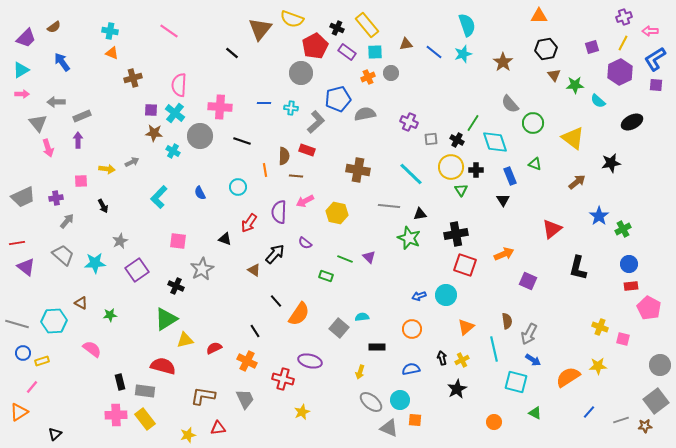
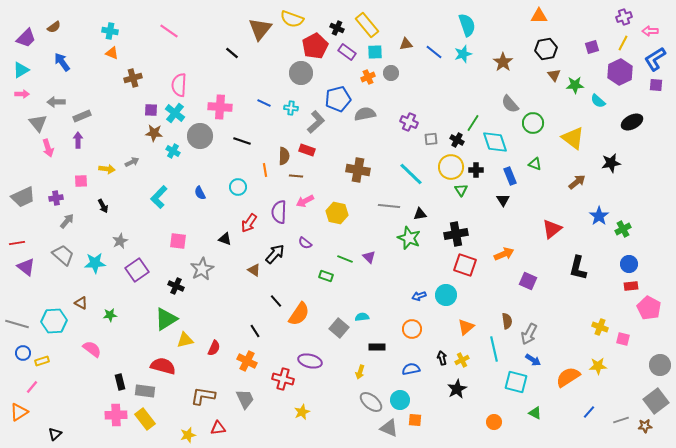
blue line at (264, 103): rotated 24 degrees clockwise
red semicircle at (214, 348): rotated 140 degrees clockwise
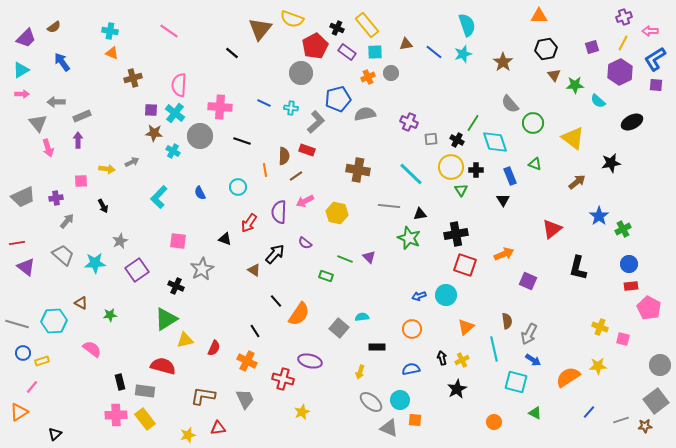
brown line at (296, 176): rotated 40 degrees counterclockwise
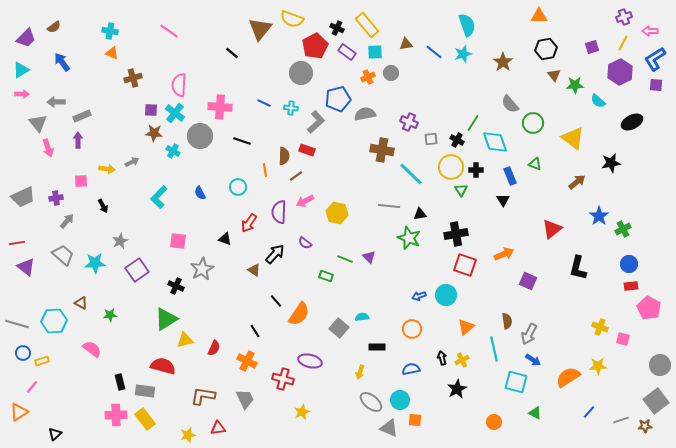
brown cross at (358, 170): moved 24 px right, 20 px up
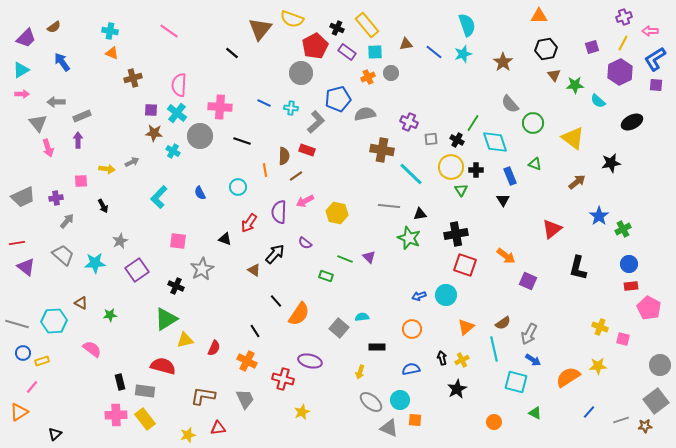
cyan cross at (175, 113): moved 2 px right
orange arrow at (504, 254): moved 2 px right, 2 px down; rotated 60 degrees clockwise
brown semicircle at (507, 321): moved 4 px left, 2 px down; rotated 63 degrees clockwise
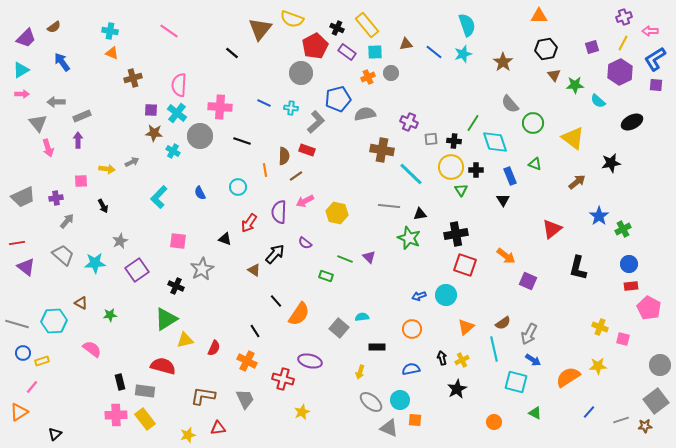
black cross at (457, 140): moved 3 px left, 1 px down; rotated 24 degrees counterclockwise
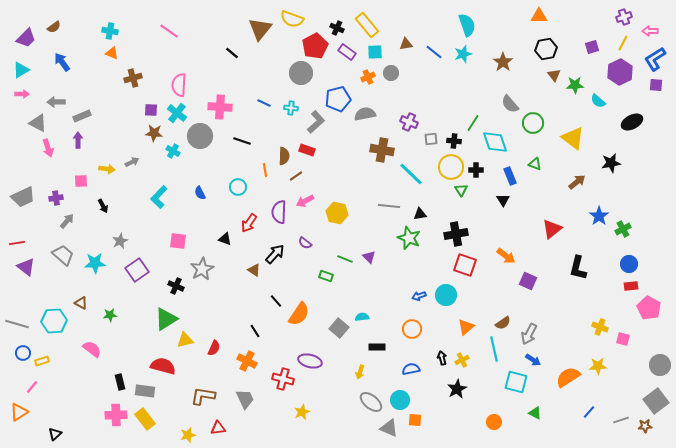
gray triangle at (38, 123): rotated 24 degrees counterclockwise
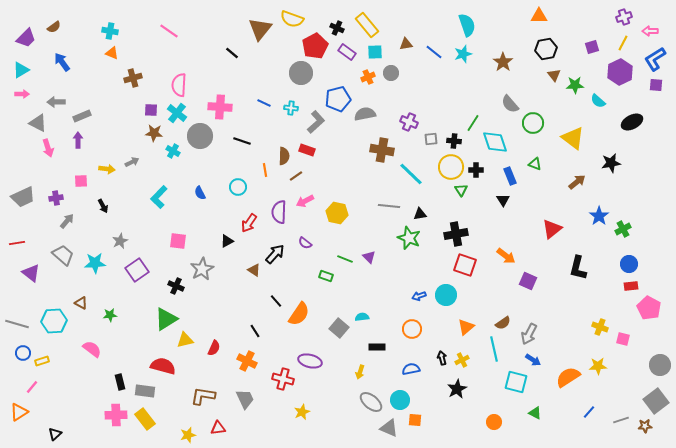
black triangle at (225, 239): moved 2 px right, 2 px down; rotated 48 degrees counterclockwise
purple triangle at (26, 267): moved 5 px right, 6 px down
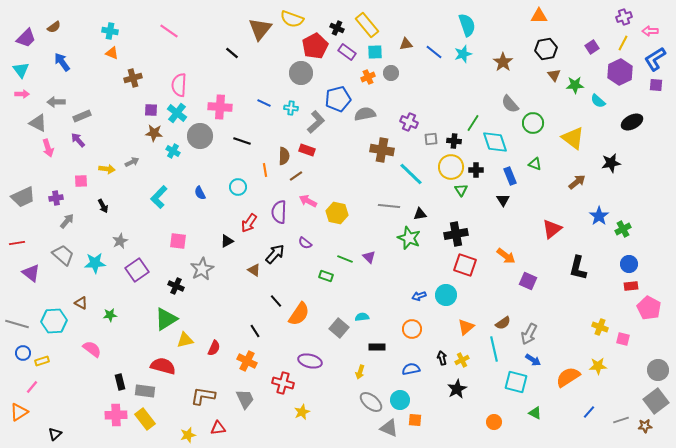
purple square at (592, 47): rotated 16 degrees counterclockwise
cyan triangle at (21, 70): rotated 36 degrees counterclockwise
purple arrow at (78, 140): rotated 42 degrees counterclockwise
pink arrow at (305, 201): moved 3 px right; rotated 54 degrees clockwise
gray circle at (660, 365): moved 2 px left, 5 px down
red cross at (283, 379): moved 4 px down
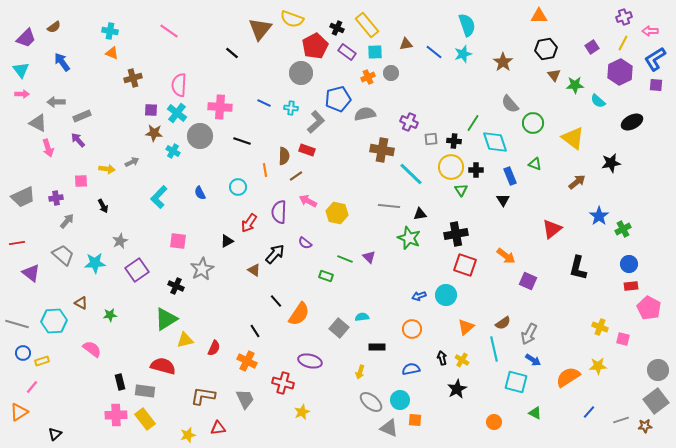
yellow cross at (462, 360): rotated 32 degrees counterclockwise
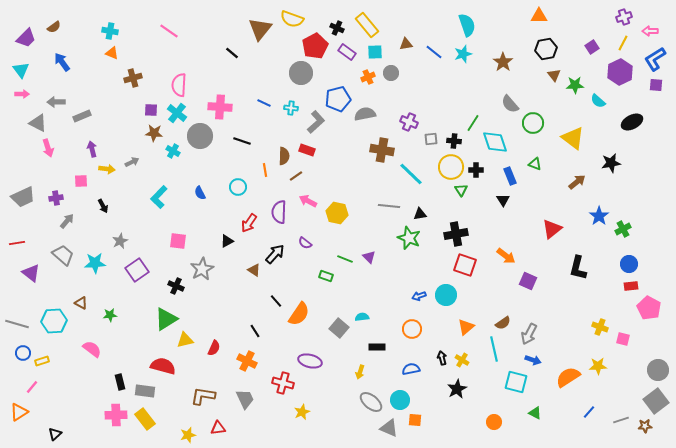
purple arrow at (78, 140): moved 14 px right, 9 px down; rotated 28 degrees clockwise
blue arrow at (533, 360): rotated 14 degrees counterclockwise
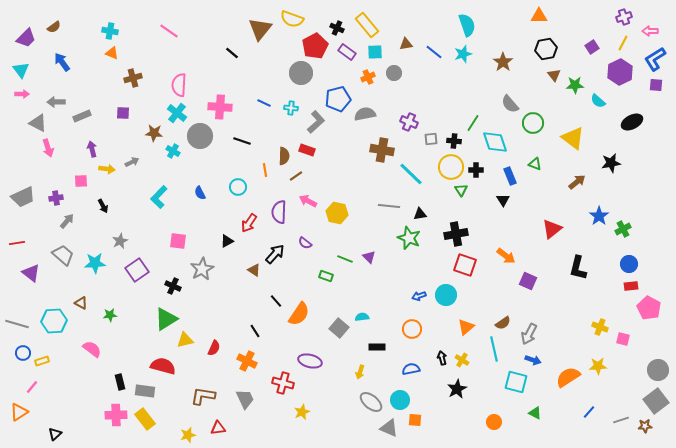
gray circle at (391, 73): moved 3 px right
purple square at (151, 110): moved 28 px left, 3 px down
black cross at (176, 286): moved 3 px left
